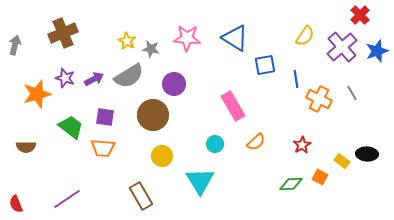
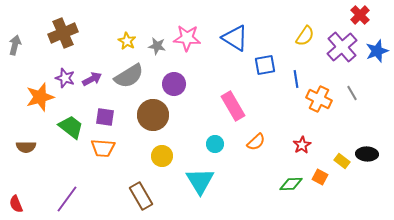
gray star: moved 6 px right, 3 px up
purple arrow: moved 2 px left
orange star: moved 3 px right, 3 px down
purple line: rotated 20 degrees counterclockwise
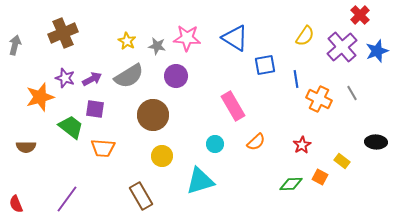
purple circle: moved 2 px right, 8 px up
purple square: moved 10 px left, 8 px up
black ellipse: moved 9 px right, 12 px up
cyan triangle: rotated 44 degrees clockwise
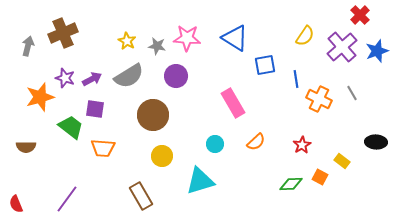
gray arrow: moved 13 px right, 1 px down
pink rectangle: moved 3 px up
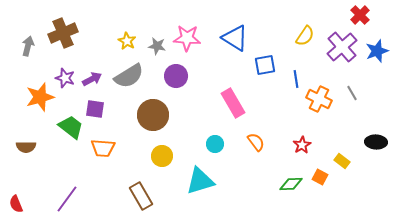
orange semicircle: rotated 84 degrees counterclockwise
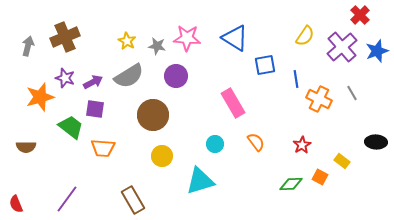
brown cross: moved 2 px right, 4 px down
purple arrow: moved 1 px right, 3 px down
brown rectangle: moved 8 px left, 4 px down
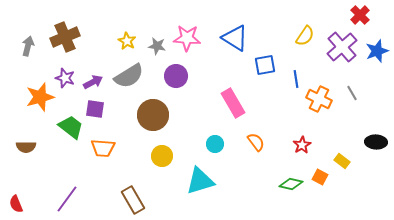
green diamond: rotated 15 degrees clockwise
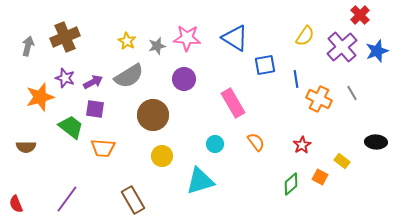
gray star: rotated 24 degrees counterclockwise
purple circle: moved 8 px right, 3 px down
green diamond: rotated 55 degrees counterclockwise
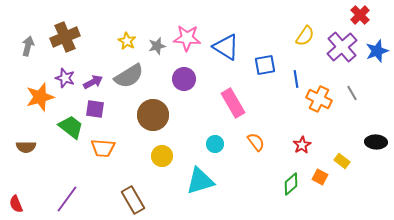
blue triangle: moved 9 px left, 9 px down
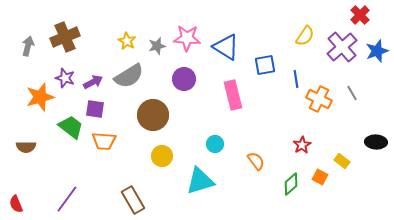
pink rectangle: moved 8 px up; rotated 16 degrees clockwise
orange semicircle: moved 19 px down
orange trapezoid: moved 1 px right, 7 px up
